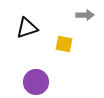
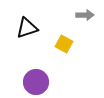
yellow square: rotated 18 degrees clockwise
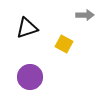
purple circle: moved 6 px left, 5 px up
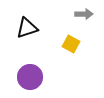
gray arrow: moved 1 px left, 1 px up
yellow square: moved 7 px right
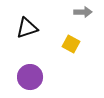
gray arrow: moved 1 px left, 2 px up
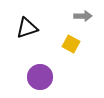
gray arrow: moved 4 px down
purple circle: moved 10 px right
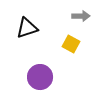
gray arrow: moved 2 px left
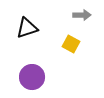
gray arrow: moved 1 px right, 1 px up
purple circle: moved 8 px left
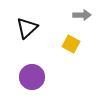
black triangle: rotated 25 degrees counterclockwise
